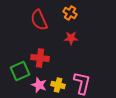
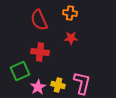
orange cross: rotated 24 degrees counterclockwise
red cross: moved 6 px up
pink star: moved 1 px left, 2 px down; rotated 21 degrees clockwise
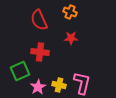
orange cross: moved 1 px up; rotated 16 degrees clockwise
yellow cross: moved 1 px right
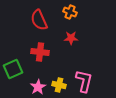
green square: moved 7 px left, 2 px up
pink L-shape: moved 2 px right, 2 px up
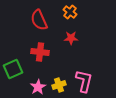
orange cross: rotated 16 degrees clockwise
yellow cross: rotated 32 degrees counterclockwise
